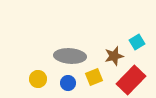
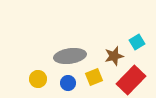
gray ellipse: rotated 12 degrees counterclockwise
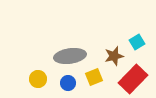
red rectangle: moved 2 px right, 1 px up
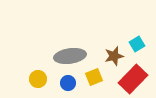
cyan square: moved 2 px down
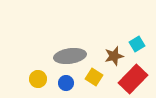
yellow square: rotated 36 degrees counterclockwise
blue circle: moved 2 px left
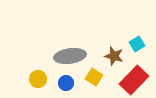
brown star: rotated 30 degrees clockwise
red rectangle: moved 1 px right, 1 px down
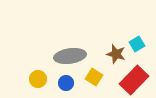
brown star: moved 2 px right, 2 px up
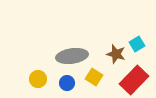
gray ellipse: moved 2 px right
blue circle: moved 1 px right
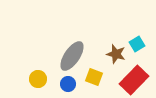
gray ellipse: rotated 48 degrees counterclockwise
yellow square: rotated 12 degrees counterclockwise
blue circle: moved 1 px right, 1 px down
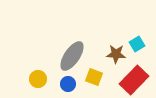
brown star: rotated 12 degrees counterclockwise
